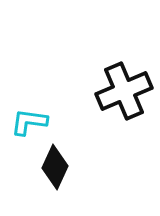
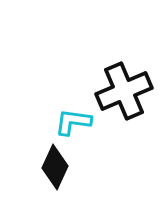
cyan L-shape: moved 44 px right
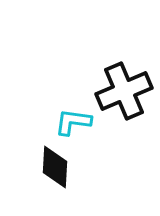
black diamond: rotated 21 degrees counterclockwise
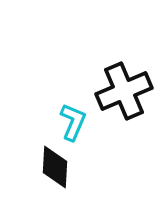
cyan L-shape: rotated 105 degrees clockwise
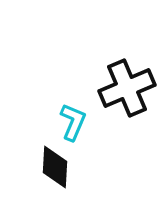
black cross: moved 3 px right, 3 px up
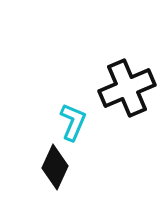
black diamond: rotated 21 degrees clockwise
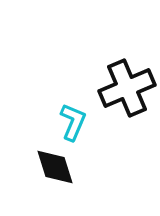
black diamond: rotated 42 degrees counterclockwise
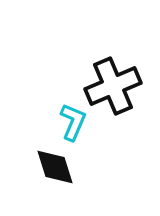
black cross: moved 14 px left, 2 px up
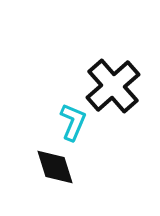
black cross: rotated 18 degrees counterclockwise
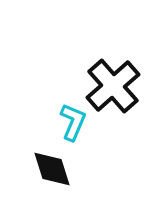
black diamond: moved 3 px left, 2 px down
